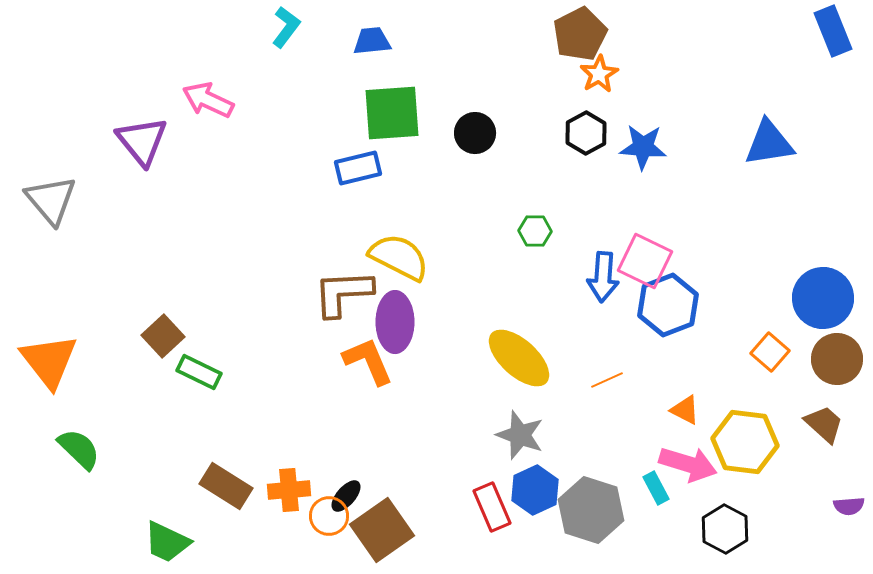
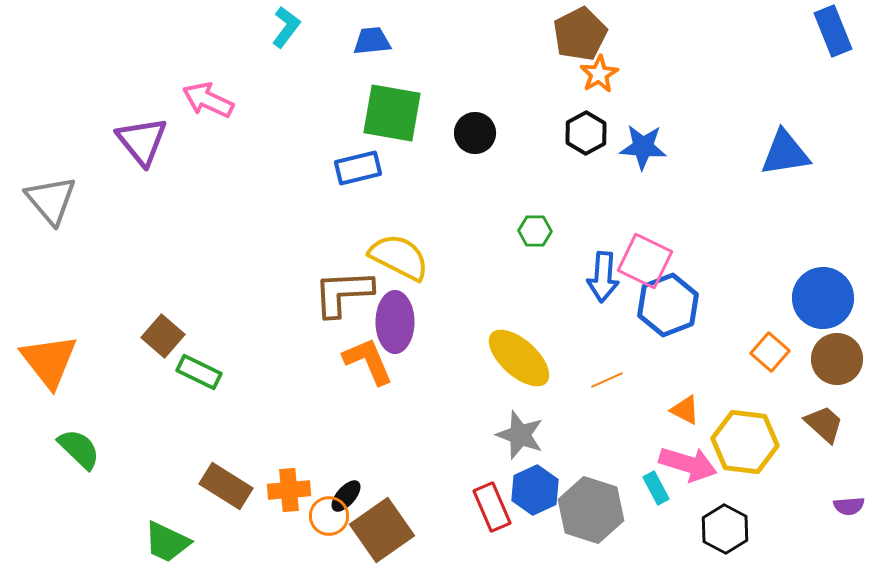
green square at (392, 113): rotated 14 degrees clockwise
blue triangle at (769, 143): moved 16 px right, 10 px down
brown square at (163, 336): rotated 6 degrees counterclockwise
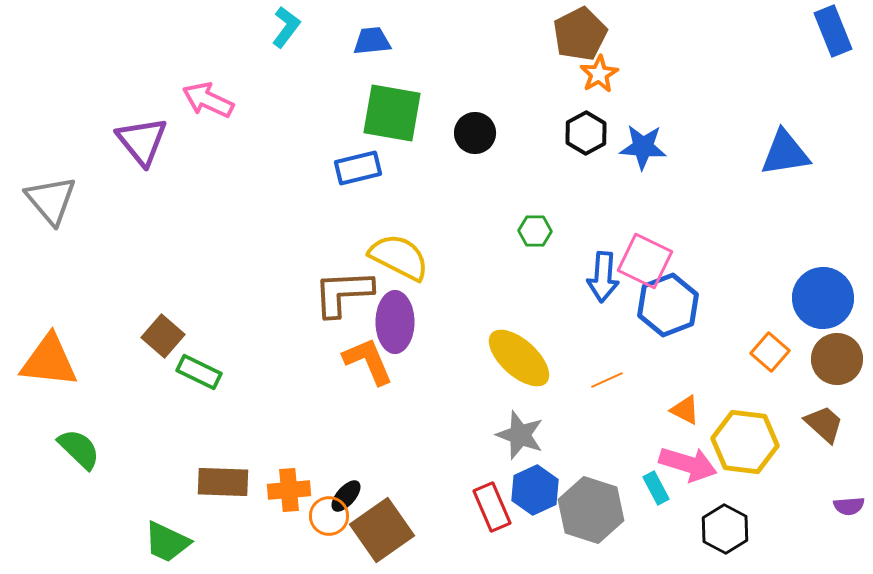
orange triangle at (49, 361): rotated 46 degrees counterclockwise
brown rectangle at (226, 486): moved 3 px left, 4 px up; rotated 30 degrees counterclockwise
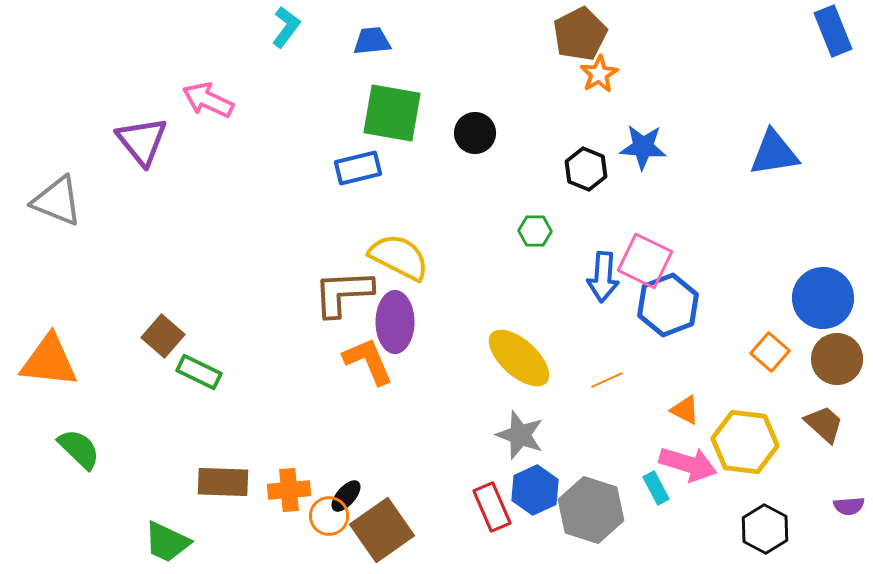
black hexagon at (586, 133): moved 36 px down; rotated 9 degrees counterclockwise
blue triangle at (785, 153): moved 11 px left
gray triangle at (51, 200): moved 6 px right, 1 px down; rotated 28 degrees counterclockwise
black hexagon at (725, 529): moved 40 px right
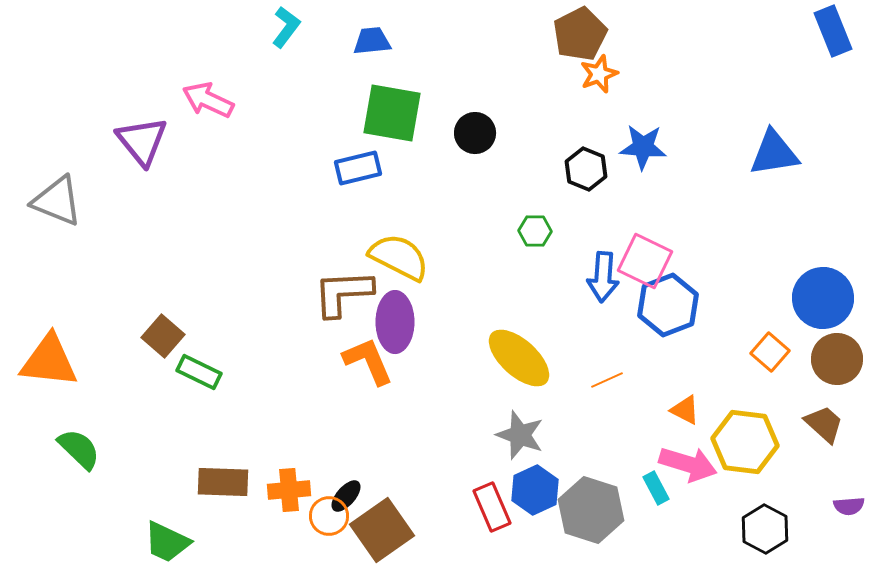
orange star at (599, 74): rotated 9 degrees clockwise
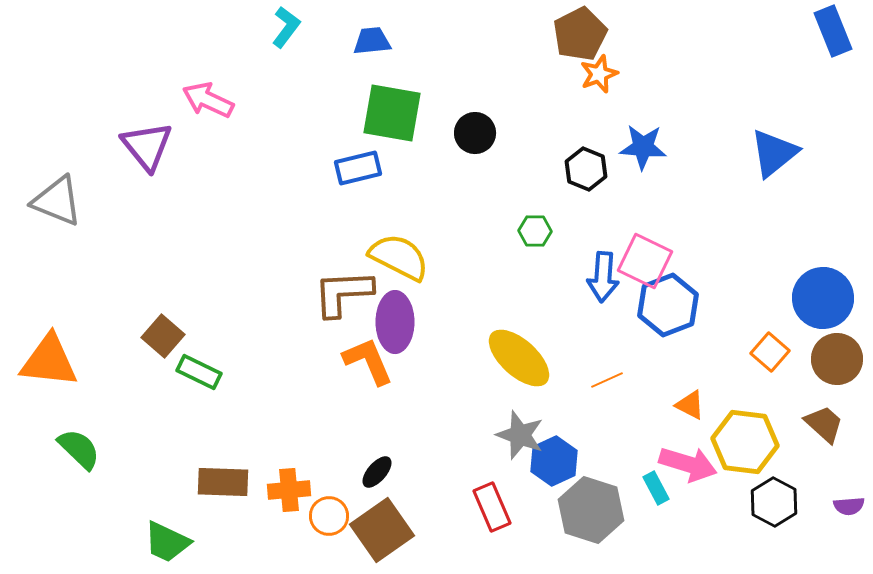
purple triangle at (142, 141): moved 5 px right, 5 px down
blue triangle at (774, 153): rotated 30 degrees counterclockwise
orange triangle at (685, 410): moved 5 px right, 5 px up
blue hexagon at (535, 490): moved 19 px right, 29 px up
black ellipse at (346, 496): moved 31 px right, 24 px up
black hexagon at (765, 529): moved 9 px right, 27 px up
